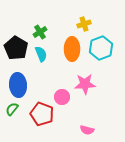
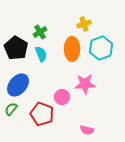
blue ellipse: rotated 45 degrees clockwise
green semicircle: moved 1 px left
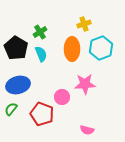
blue ellipse: rotated 35 degrees clockwise
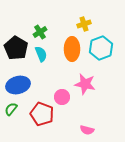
pink star: rotated 15 degrees clockwise
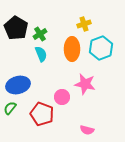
green cross: moved 2 px down
black pentagon: moved 20 px up
green semicircle: moved 1 px left, 1 px up
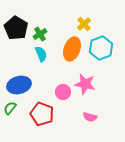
yellow cross: rotated 24 degrees counterclockwise
orange ellipse: rotated 20 degrees clockwise
blue ellipse: moved 1 px right
pink circle: moved 1 px right, 5 px up
pink semicircle: moved 3 px right, 13 px up
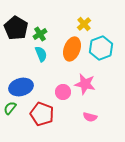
blue ellipse: moved 2 px right, 2 px down
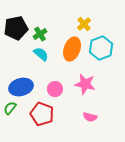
black pentagon: rotated 30 degrees clockwise
cyan semicircle: rotated 28 degrees counterclockwise
pink circle: moved 8 px left, 3 px up
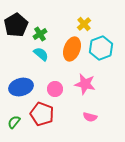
black pentagon: moved 3 px up; rotated 20 degrees counterclockwise
green semicircle: moved 4 px right, 14 px down
